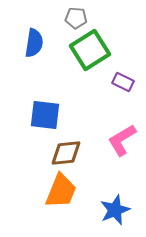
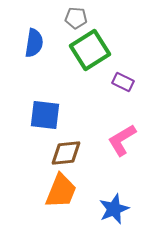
blue star: moved 1 px left, 1 px up
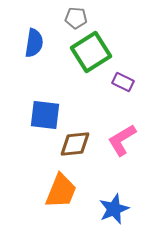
green square: moved 1 px right, 2 px down
brown diamond: moved 9 px right, 9 px up
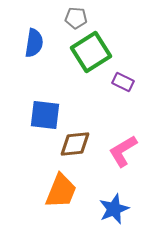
pink L-shape: moved 1 px right, 11 px down
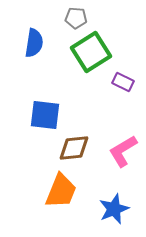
brown diamond: moved 1 px left, 4 px down
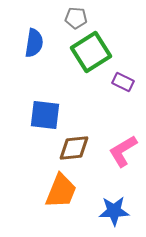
blue star: moved 2 px down; rotated 20 degrees clockwise
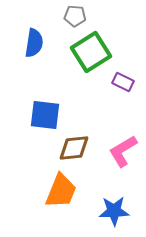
gray pentagon: moved 1 px left, 2 px up
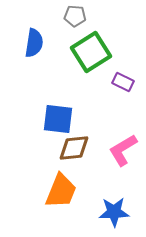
blue square: moved 13 px right, 4 px down
pink L-shape: moved 1 px up
blue star: moved 1 px down
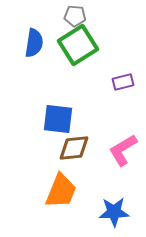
green square: moved 13 px left, 7 px up
purple rectangle: rotated 40 degrees counterclockwise
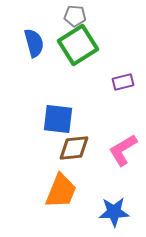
blue semicircle: rotated 24 degrees counterclockwise
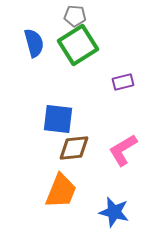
blue star: rotated 16 degrees clockwise
